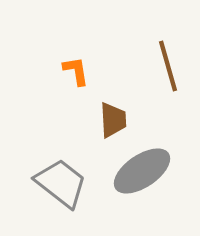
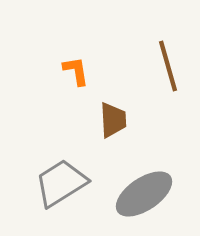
gray ellipse: moved 2 px right, 23 px down
gray trapezoid: rotated 70 degrees counterclockwise
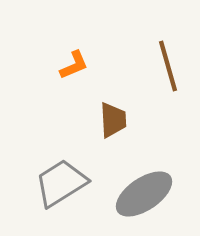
orange L-shape: moved 2 px left, 6 px up; rotated 76 degrees clockwise
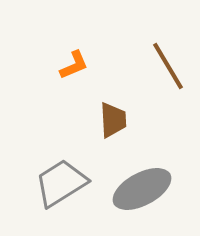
brown line: rotated 15 degrees counterclockwise
gray ellipse: moved 2 px left, 5 px up; rotated 6 degrees clockwise
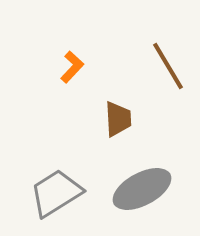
orange L-shape: moved 2 px left, 2 px down; rotated 24 degrees counterclockwise
brown trapezoid: moved 5 px right, 1 px up
gray trapezoid: moved 5 px left, 10 px down
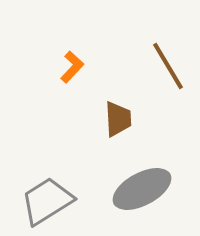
gray trapezoid: moved 9 px left, 8 px down
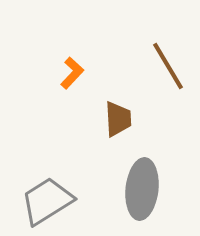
orange L-shape: moved 6 px down
gray ellipse: rotated 56 degrees counterclockwise
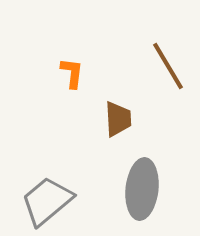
orange L-shape: rotated 36 degrees counterclockwise
gray trapezoid: rotated 8 degrees counterclockwise
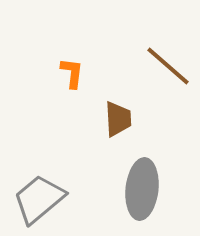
brown line: rotated 18 degrees counterclockwise
gray trapezoid: moved 8 px left, 2 px up
